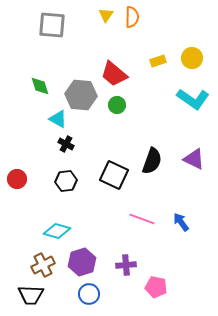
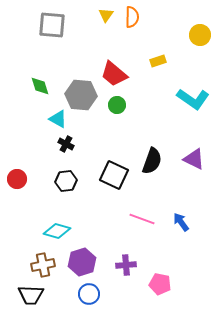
yellow circle: moved 8 px right, 23 px up
brown cross: rotated 15 degrees clockwise
pink pentagon: moved 4 px right, 3 px up
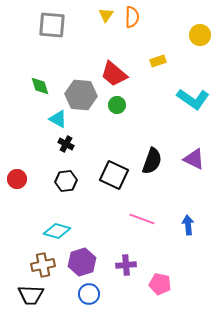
blue arrow: moved 7 px right, 3 px down; rotated 30 degrees clockwise
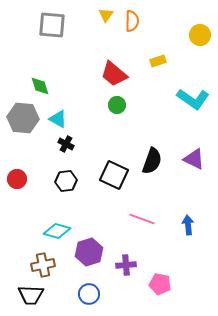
orange semicircle: moved 4 px down
gray hexagon: moved 58 px left, 23 px down
purple hexagon: moved 7 px right, 10 px up
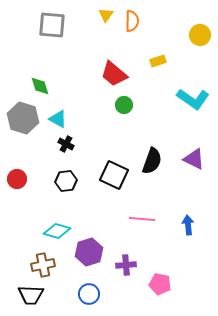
green circle: moved 7 px right
gray hexagon: rotated 12 degrees clockwise
pink line: rotated 15 degrees counterclockwise
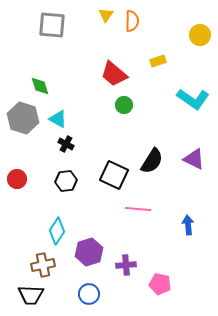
black semicircle: rotated 12 degrees clockwise
pink line: moved 4 px left, 10 px up
cyan diamond: rotated 72 degrees counterclockwise
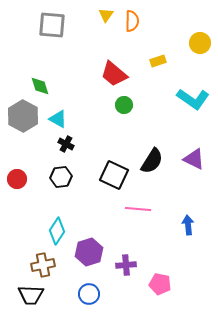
yellow circle: moved 8 px down
gray hexagon: moved 2 px up; rotated 12 degrees clockwise
black hexagon: moved 5 px left, 4 px up
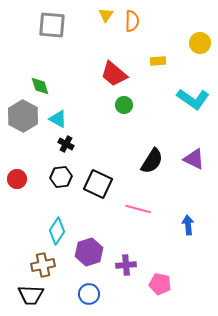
yellow rectangle: rotated 14 degrees clockwise
black square: moved 16 px left, 9 px down
pink line: rotated 10 degrees clockwise
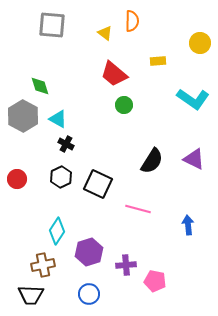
yellow triangle: moved 1 px left, 18 px down; rotated 28 degrees counterclockwise
black hexagon: rotated 20 degrees counterclockwise
pink pentagon: moved 5 px left, 3 px up
